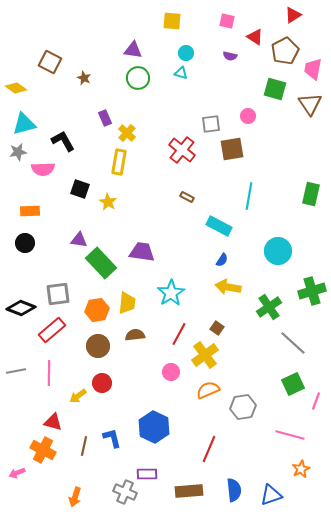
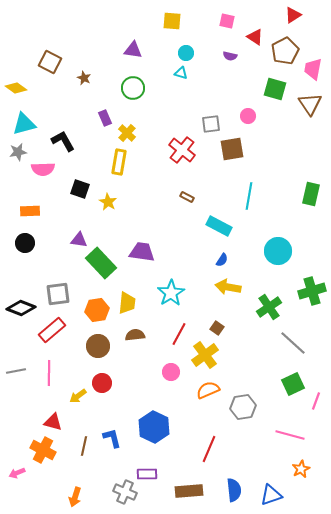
green circle at (138, 78): moved 5 px left, 10 px down
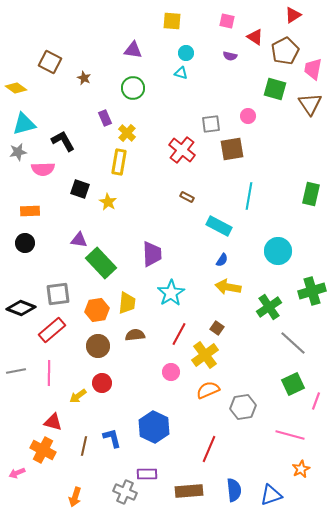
purple trapezoid at (142, 252): moved 10 px right, 2 px down; rotated 80 degrees clockwise
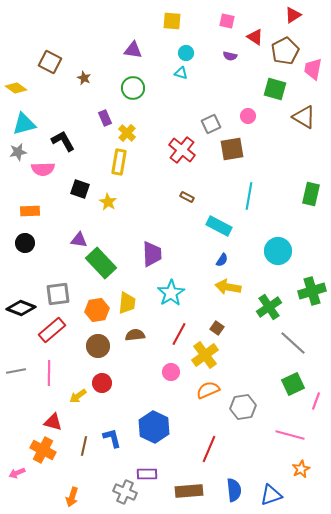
brown triangle at (310, 104): moved 6 px left, 13 px down; rotated 25 degrees counterclockwise
gray square at (211, 124): rotated 18 degrees counterclockwise
orange arrow at (75, 497): moved 3 px left
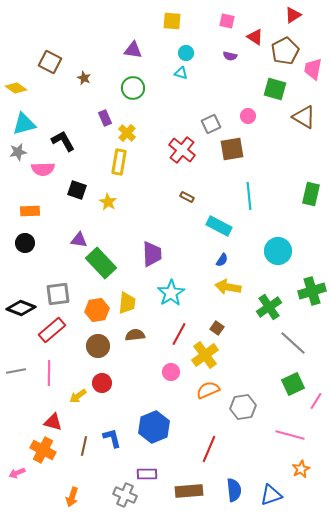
black square at (80, 189): moved 3 px left, 1 px down
cyan line at (249, 196): rotated 16 degrees counterclockwise
pink line at (316, 401): rotated 12 degrees clockwise
blue hexagon at (154, 427): rotated 12 degrees clockwise
gray cross at (125, 492): moved 3 px down
